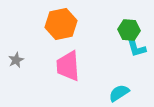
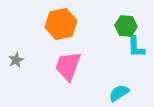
green hexagon: moved 3 px left, 4 px up
cyan L-shape: rotated 15 degrees clockwise
pink trapezoid: rotated 24 degrees clockwise
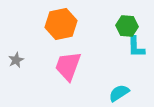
green hexagon: moved 1 px right
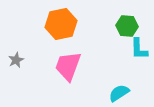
cyan L-shape: moved 3 px right, 2 px down
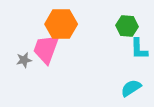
orange hexagon: rotated 12 degrees clockwise
gray star: moved 8 px right; rotated 14 degrees clockwise
pink trapezoid: moved 22 px left, 17 px up
cyan semicircle: moved 12 px right, 5 px up
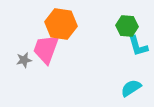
orange hexagon: rotated 8 degrees clockwise
cyan L-shape: moved 1 px left, 3 px up; rotated 15 degrees counterclockwise
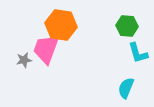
orange hexagon: moved 1 px down
cyan L-shape: moved 7 px down
cyan semicircle: moved 5 px left; rotated 35 degrees counterclockwise
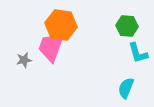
pink trapezoid: moved 5 px right, 2 px up
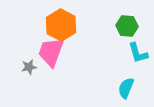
orange hexagon: rotated 20 degrees clockwise
pink trapezoid: moved 5 px down
gray star: moved 5 px right, 7 px down
